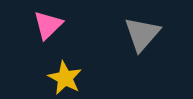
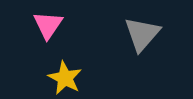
pink triangle: rotated 12 degrees counterclockwise
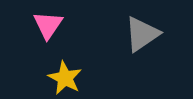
gray triangle: rotated 15 degrees clockwise
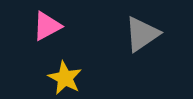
pink triangle: moved 1 px left, 1 px down; rotated 28 degrees clockwise
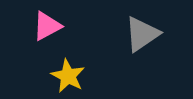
yellow star: moved 3 px right, 2 px up
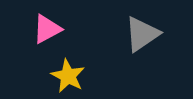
pink triangle: moved 3 px down
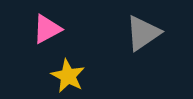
gray triangle: moved 1 px right, 1 px up
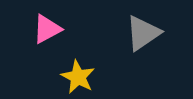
yellow star: moved 10 px right, 1 px down
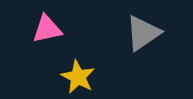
pink triangle: rotated 16 degrees clockwise
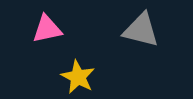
gray triangle: moved 2 px left, 3 px up; rotated 48 degrees clockwise
